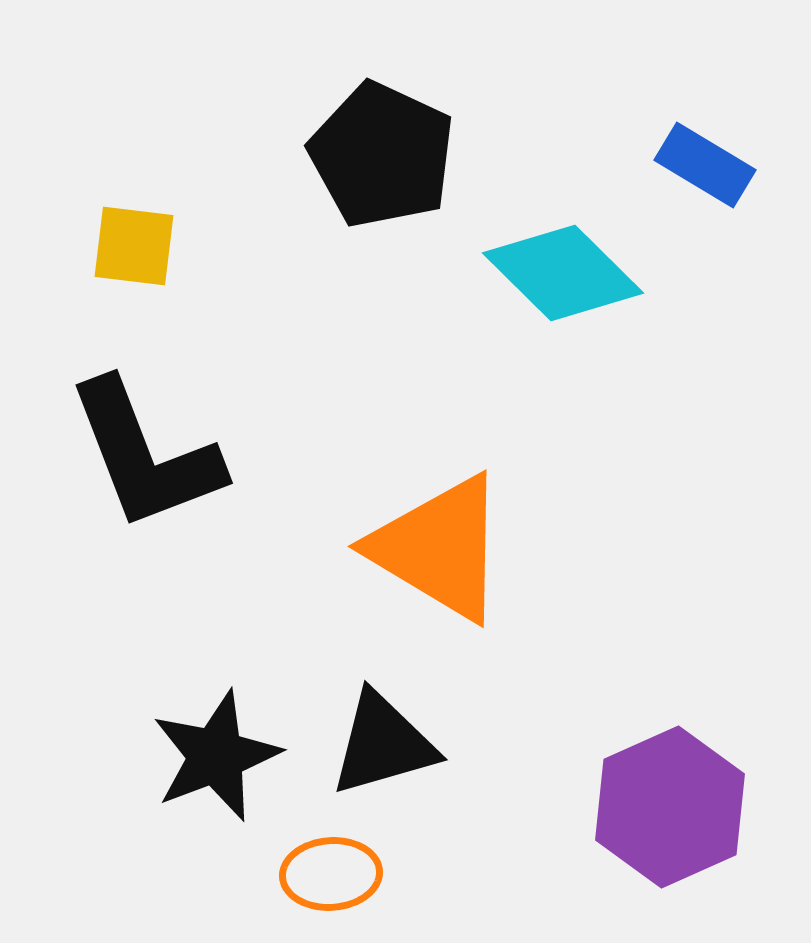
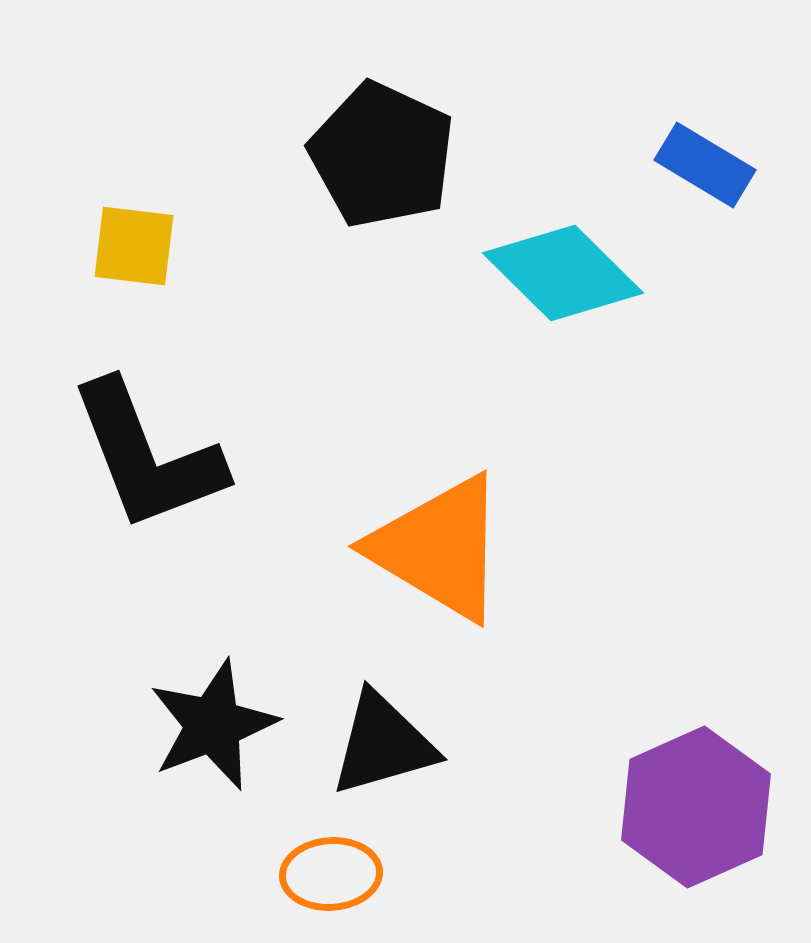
black L-shape: moved 2 px right, 1 px down
black star: moved 3 px left, 31 px up
purple hexagon: moved 26 px right
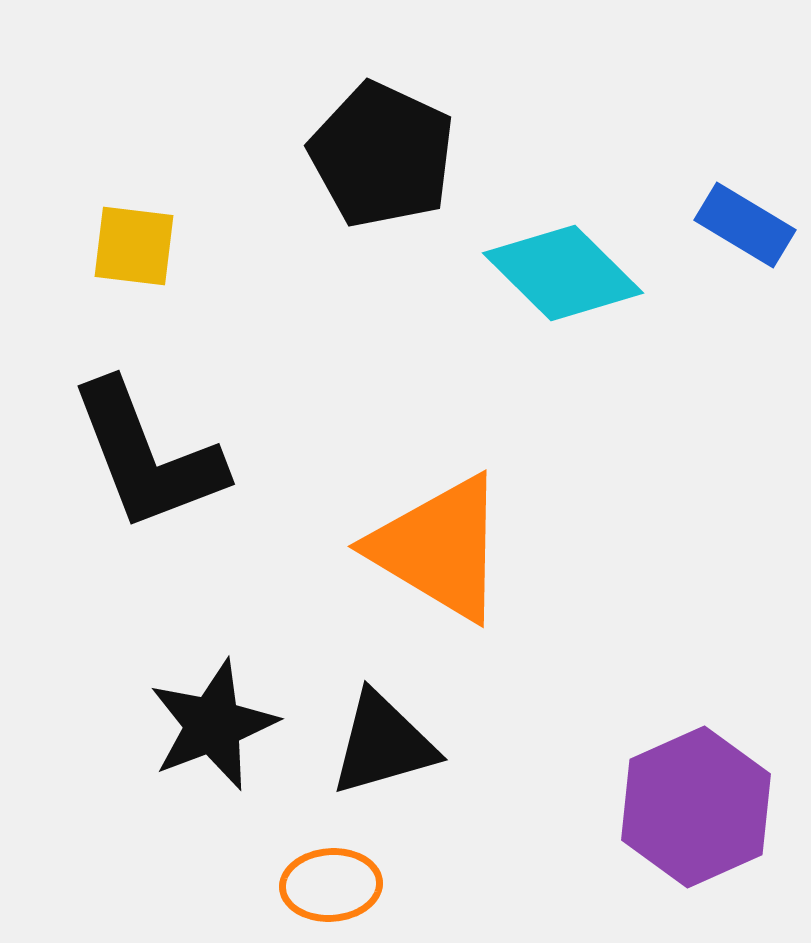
blue rectangle: moved 40 px right, 60 px down
orange ellipse: moved 11 px down
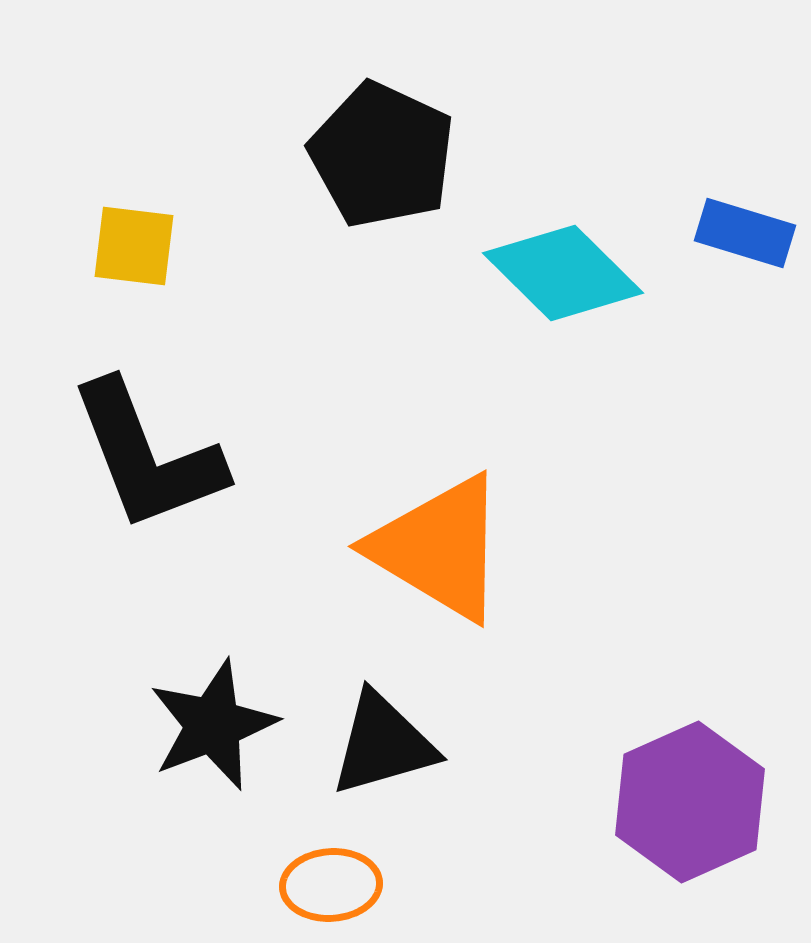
blue rectangle: moved 8 px down; rotated 14 degrees counterclockwise
purple hexagon: moved 6 px left, 5 px up
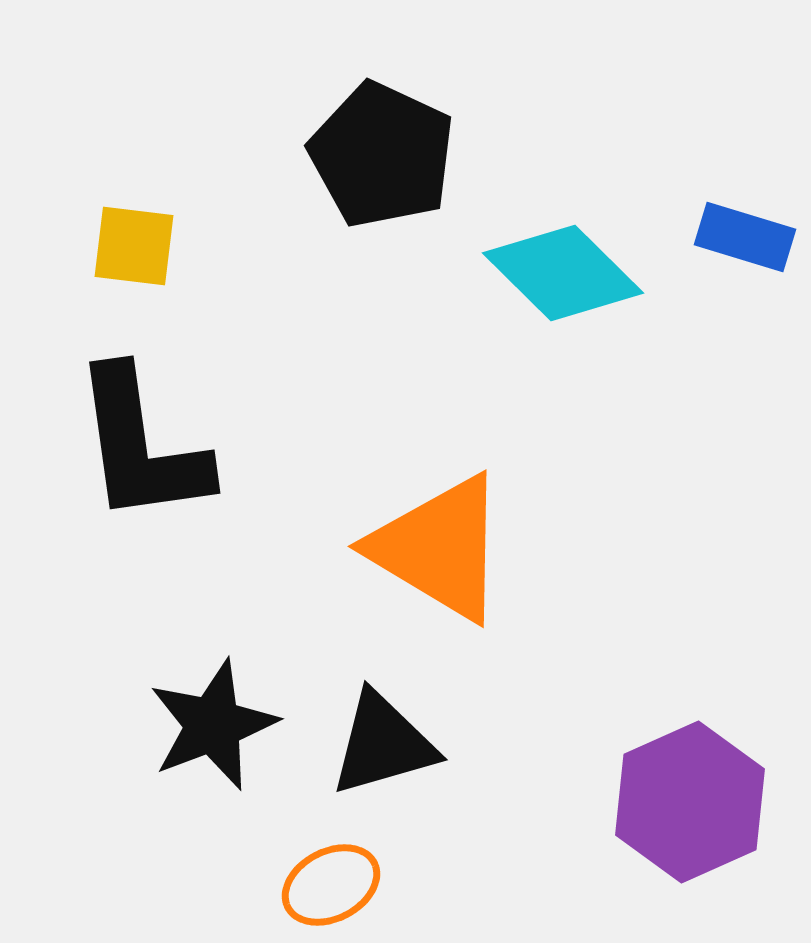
blue rectangle: moved 4 px down
black L-shape: moved 6 px left, 10 px up; rotated 13 degrees clockwise
orange ellipse: rotated 24 degrees counterclockwise
